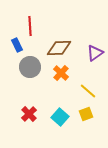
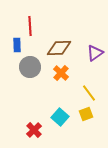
blue rectangle: rotated 24 degrees clockwise
yellow line: moved 1 px right, 2 px down; rotated 12 degrees clockwise
red cross: moved 5 px right, 16 px down
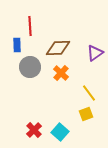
brown diamond: moved 1 px left
cyan square: moved 15 px down
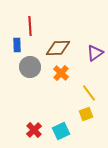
cyan square: moved 1 px right, 1 px up; rotated 24 degrees clockwise
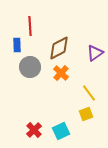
brown diamond: moved 1 px right; rotated 25 degrees counterclockwise
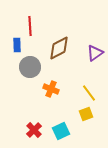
orange cross: moved 10 px left, 16 px down; rotated 21 degrees counterclockwise
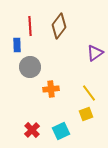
brown diamond: moved 22 px up; rotated 25 degrees counterclockwise
orange cross: rotated 28 degrees counterclockwise
red cross: moved 2 px left
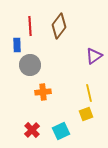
purple triangle: moved 1 px left, 3 px down
gray circle: moved 2 px up
orange cross: moved 8 px left, 3 px down
yellow line: rotated 24 degrees clockwise
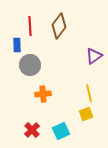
orange cross: moved 2 px down
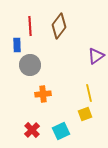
purple triangle: moved 2 px right
yellow square: moved 1 px left
